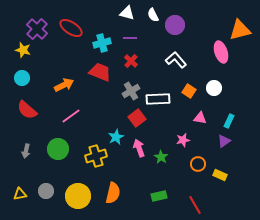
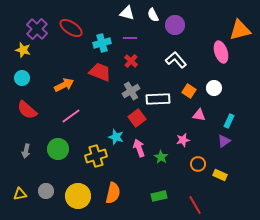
pink triangle: moved 1 px left, 3 px up
cyan star: rotated 28 degrees counterclockwise
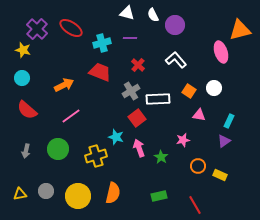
red cross: moved 7 px right, 4 px down
orange circle: moved 2 px down
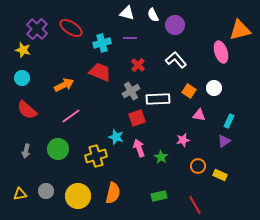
red square: rotated 18 degrees clockwise
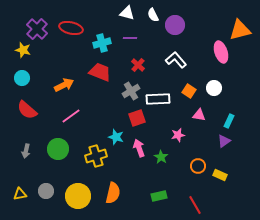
red ellipse: rotated 20 degrees counterclockwise
pink star: moved 5 px left, 5 px up
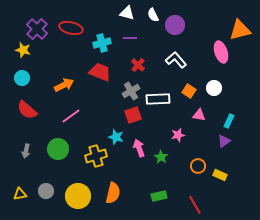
red square: moved 4 px left, 3 px up
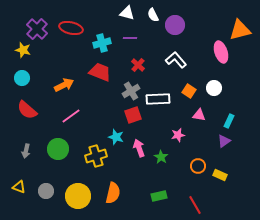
yellow triangle: moved 1 px left, 7 px up; rotated 32 degrees clockwise
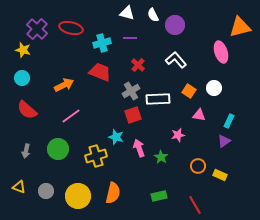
orange triangle: moved 3 px up
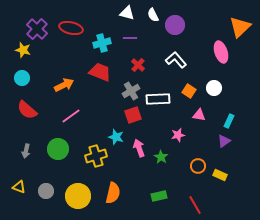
orange triangle: rotated 30 degrees counterclockwise
